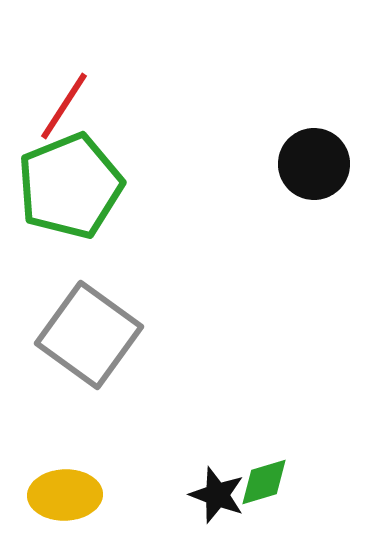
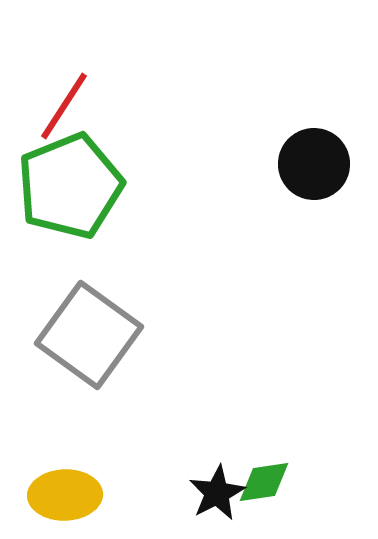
green diamond: rotated 8 degrees clockwise
black star: moved 2 px up; rotated 24 degrees clockwise
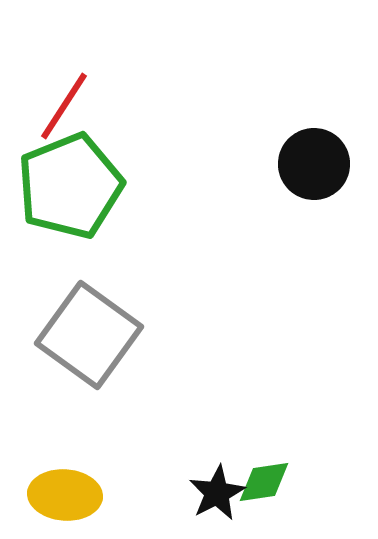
yellow ellipse: rotated 6 degrees clockwise
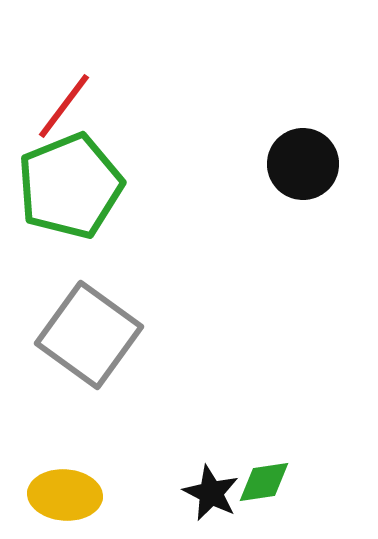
red line: rotated 4 degrees clockwise
black circle: moved 11 px left
black star: moved 6 px left; rotated 18 degrees counterclockwise
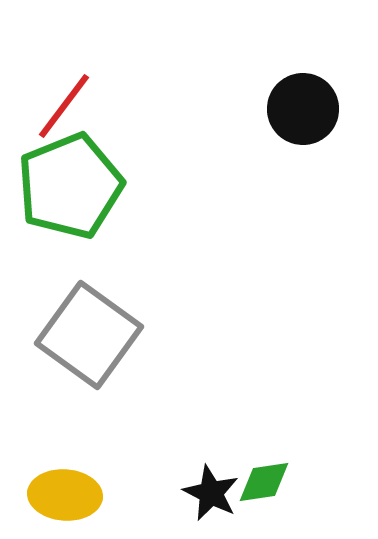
black circle: moved 55 px up
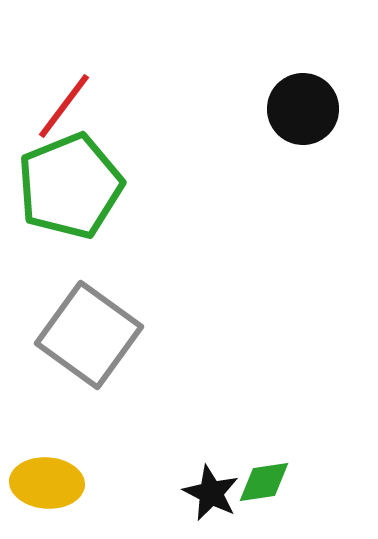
yellow ellipse: moved 18 px left, 12 px up
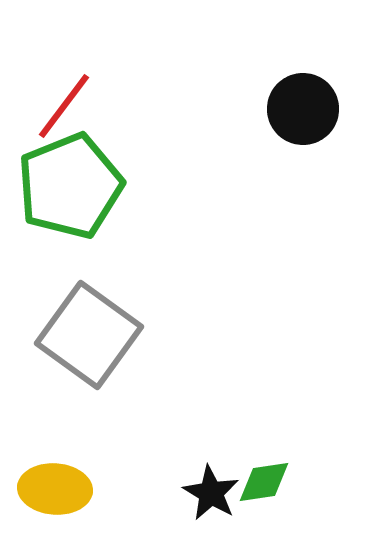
yellow ellipse: moved 8 px right, 6 px down
black star: rotated 4 degrees clockwise
